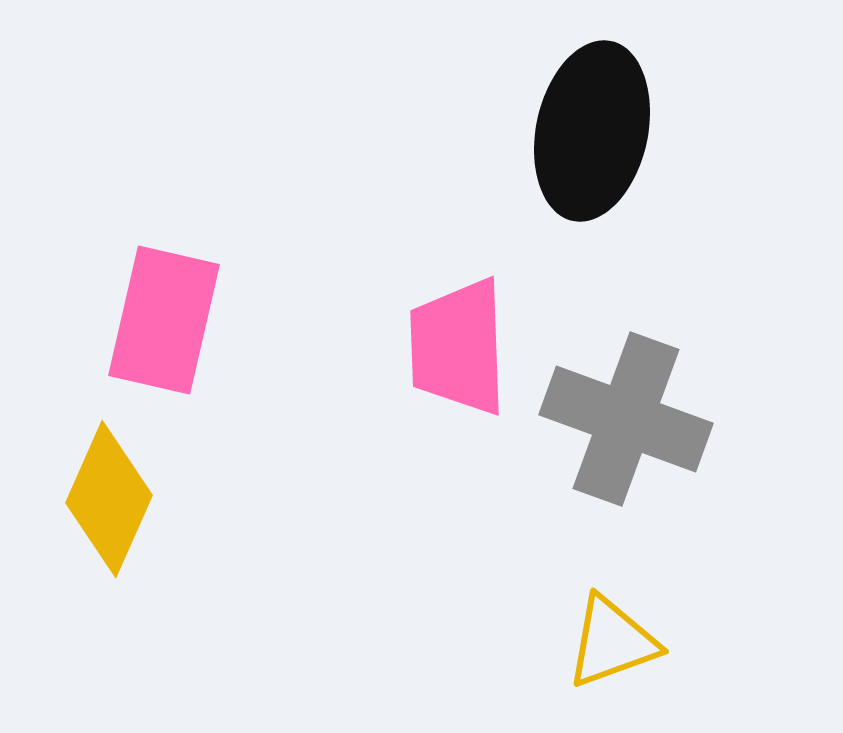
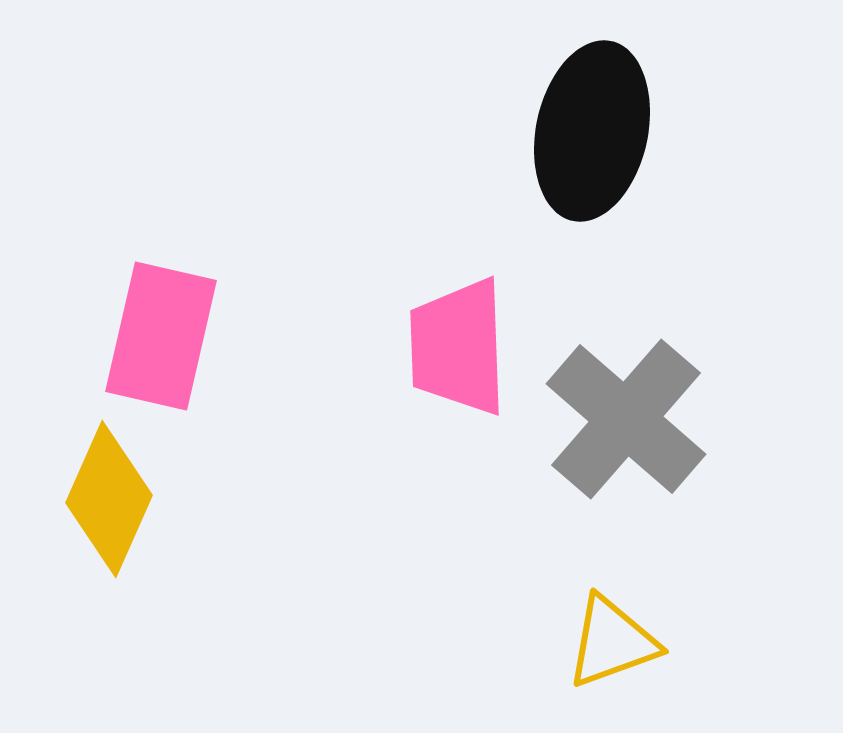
pink rectangle: moved 3 px left, 16 px down
gray cross: rotated 21 degrees clockwise
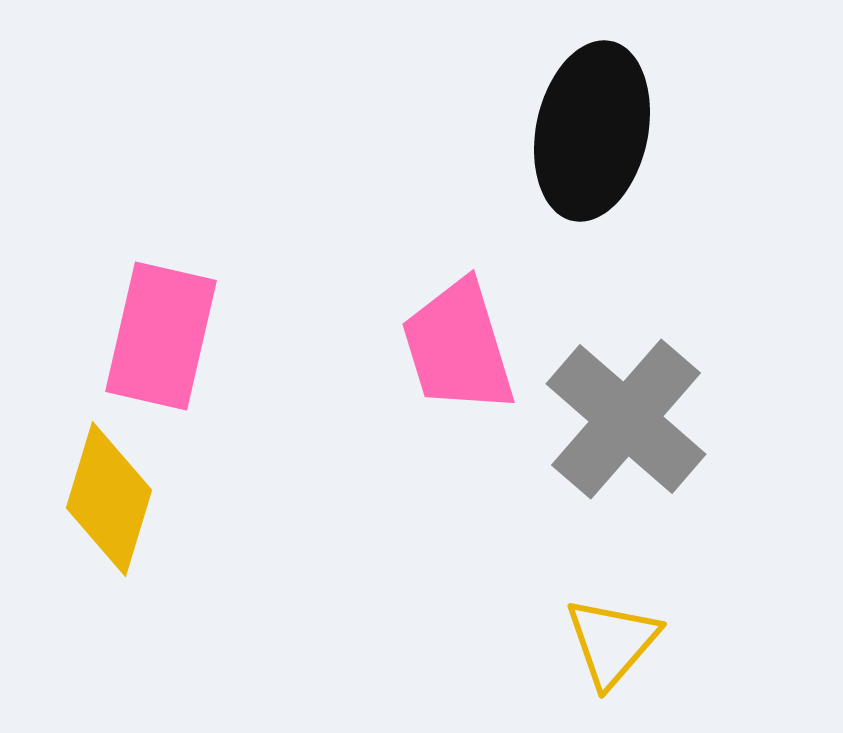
pink trapezoid: rotated 15 degrees counterclockwise
yellow diamond: rotated 7 degrees counterclockwise
yellow triangle: rotated 29 degrees counterclockwise
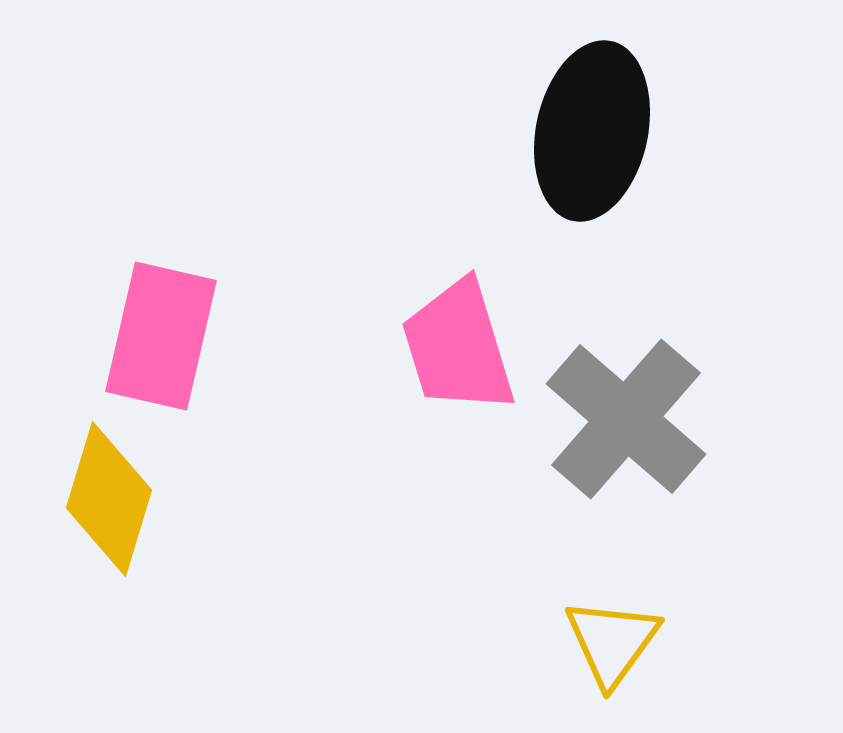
yellow triangle: rotated 5 degrees counterclockwise
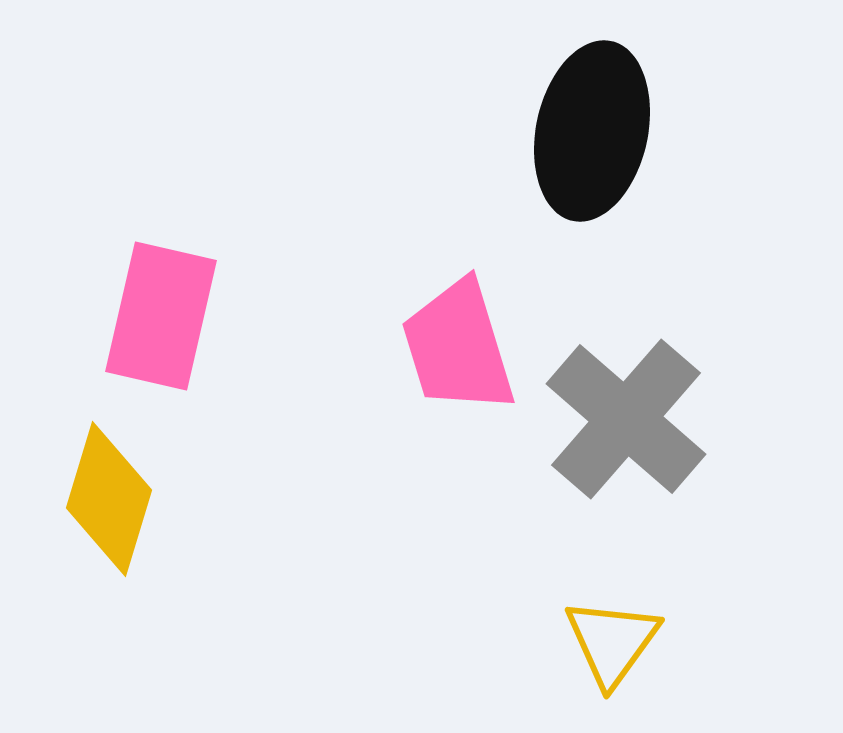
pink rectangle: moved 20 px up
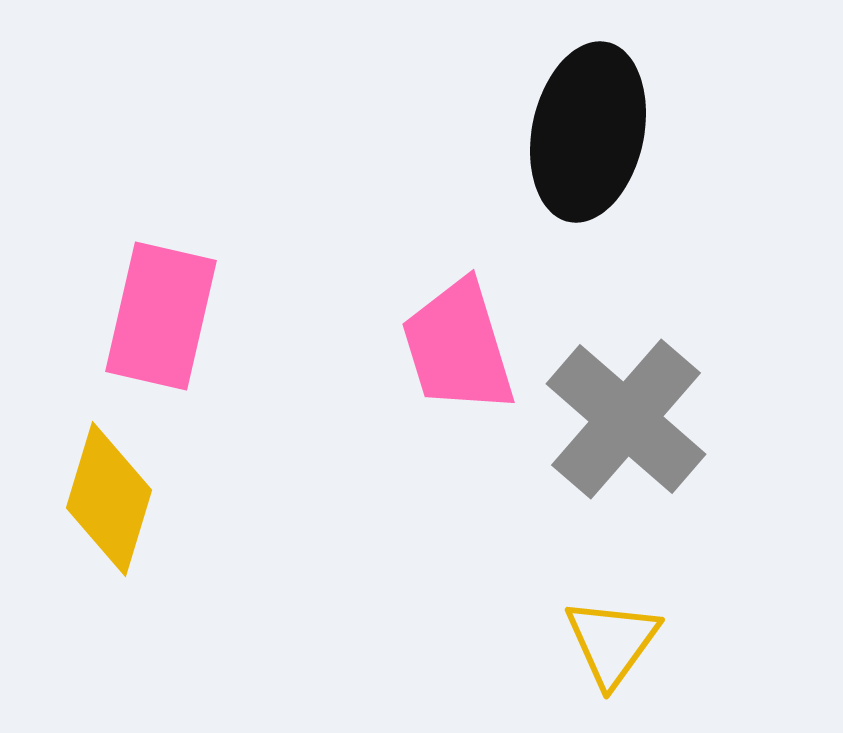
black ellipse: moved 4 px left, 1 px down
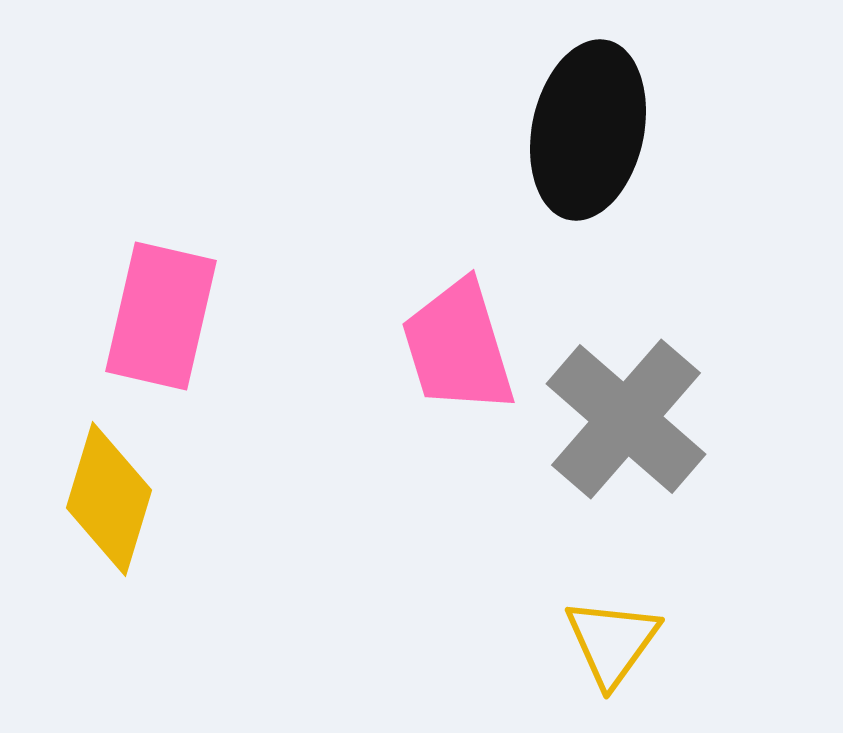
black ellipse: moved 2 px up
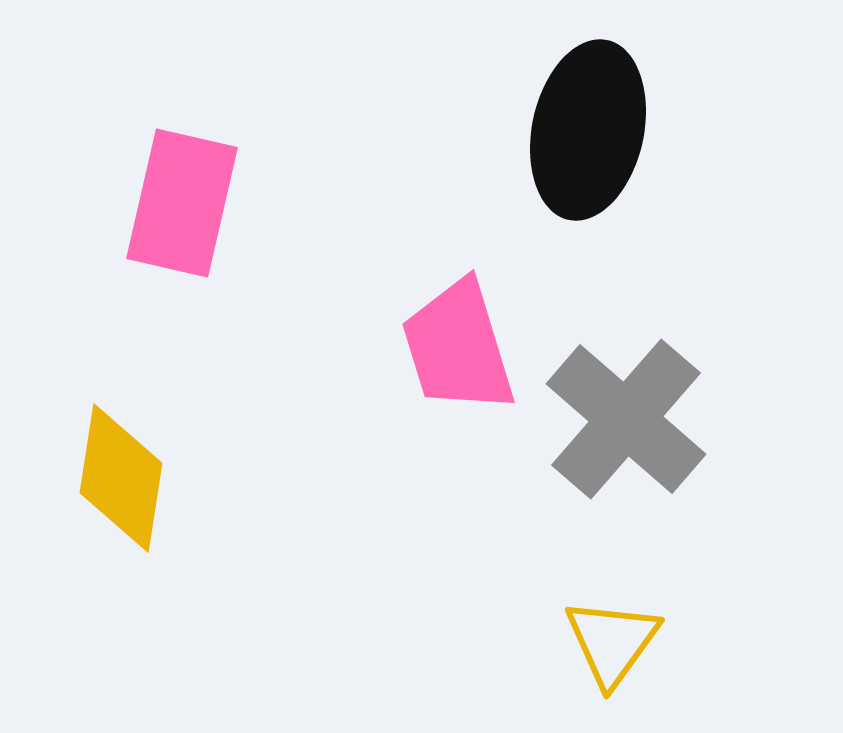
pink rectangle: moved 21 px right, 113 px up
yellow diamond: moved 12 px right, 21 px up; rotated 8 degrees counterclockwise
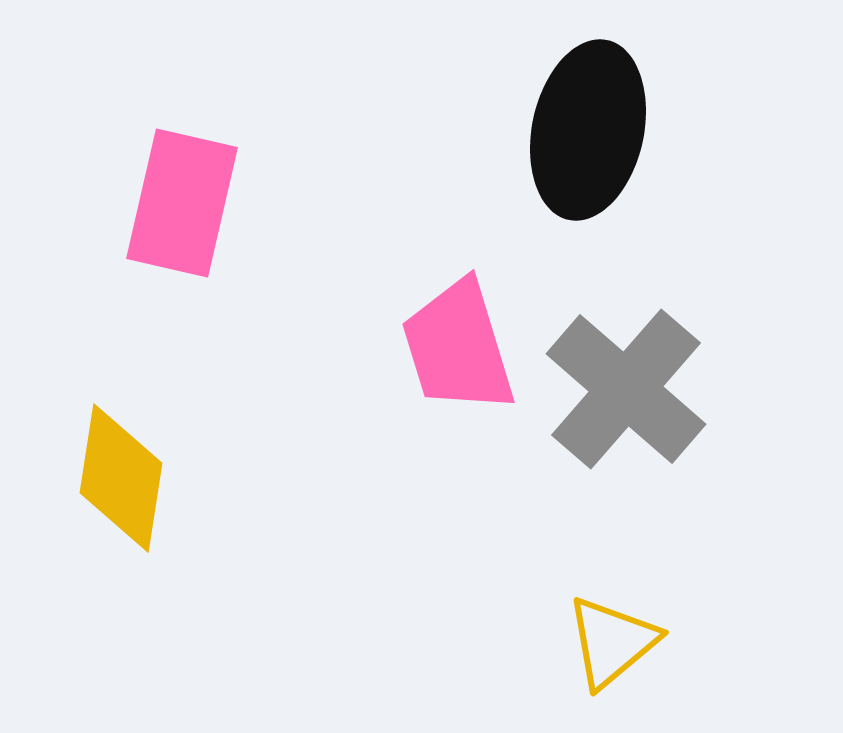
gray cross: moved 30 px up
yellow triangle: rotated 14 degrees clockwise
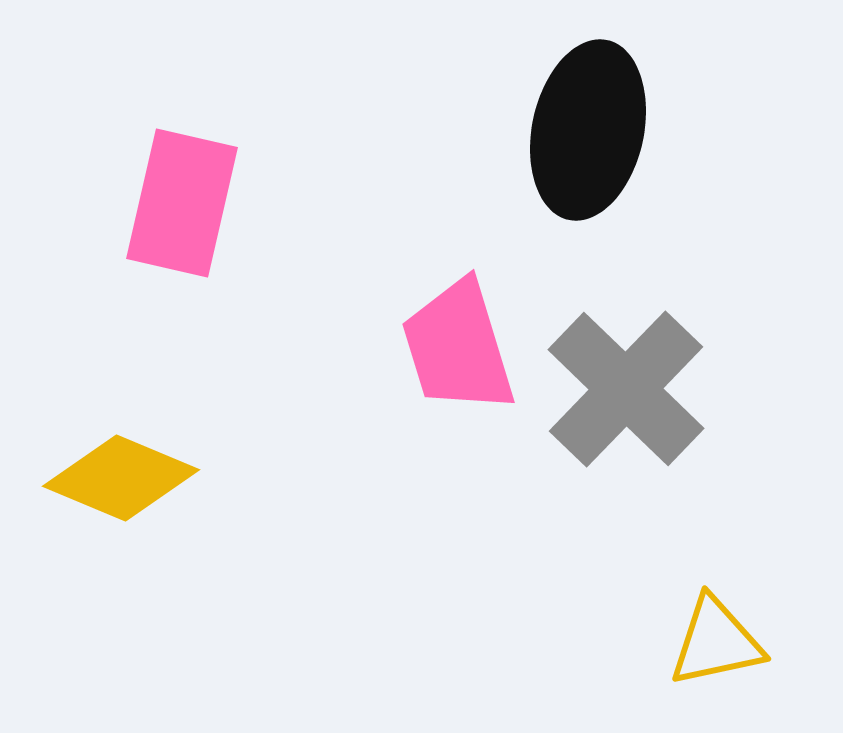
gray cross: rotated 3 degrees clockwise
yellow diamond: rotated 76 degrees counterclockwise
yellow triangle: moved 104 px right; rotated 28 degrees clockwise
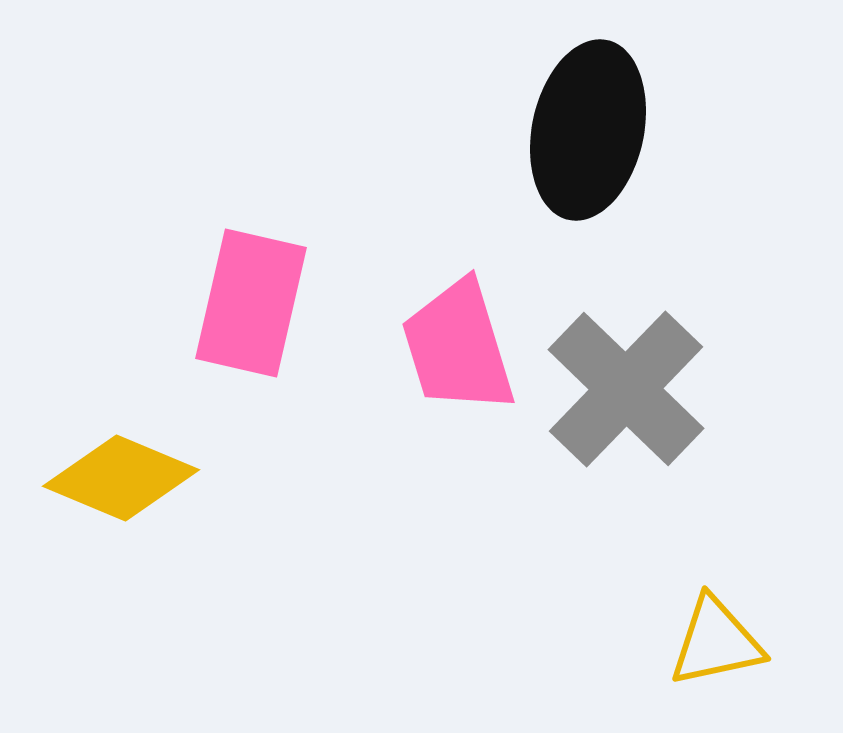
pink rectangle: moved 69 px right, 100 px down
